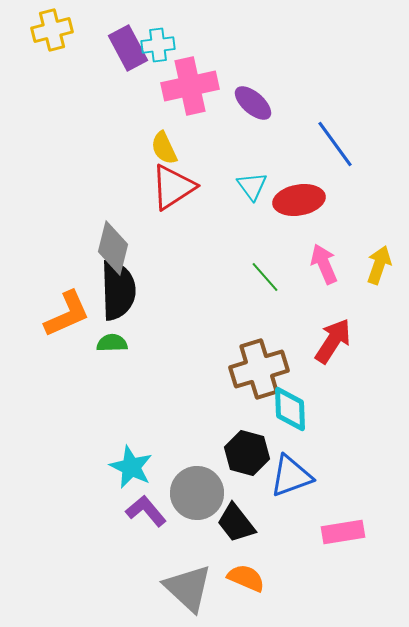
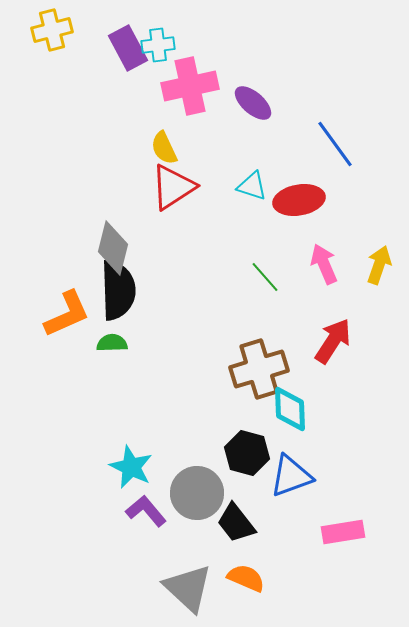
cyan triangle: rotated 36 degrees counterclockwise
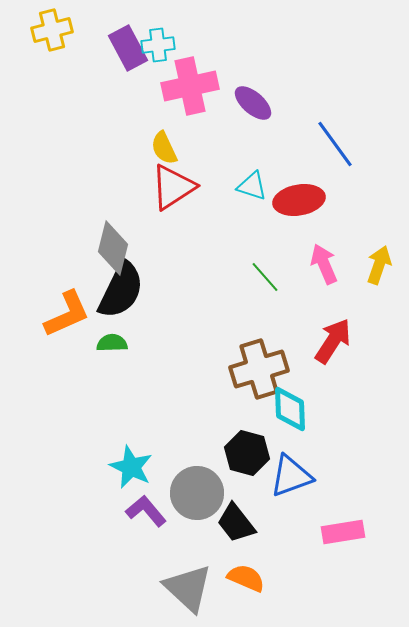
black semicircle: moved 3 px right; rotated 28 degrees clockwise
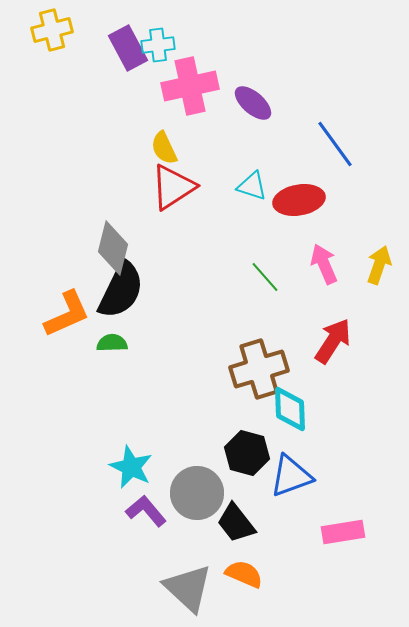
orange semicircle: moved 2 px left, 4 px up
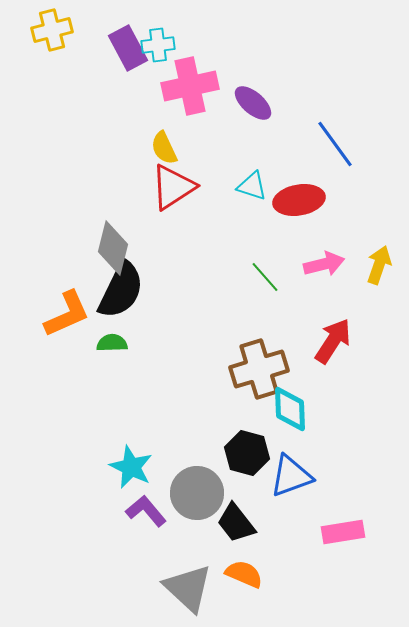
pink arrow: rotated 99 degrees clockwise
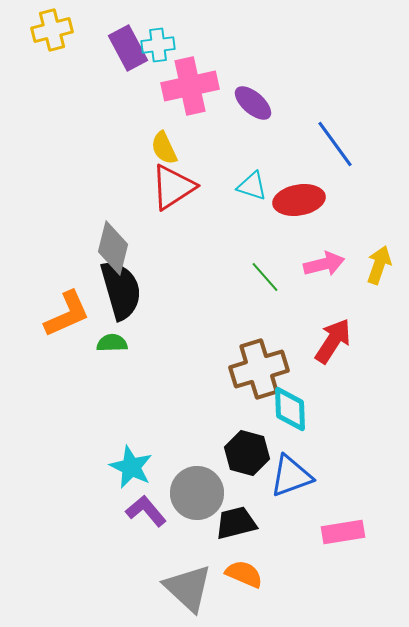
black semicircle: rotated 42 degrees counterclockwise
black trapezoid: rotated 114 degrees clockwise
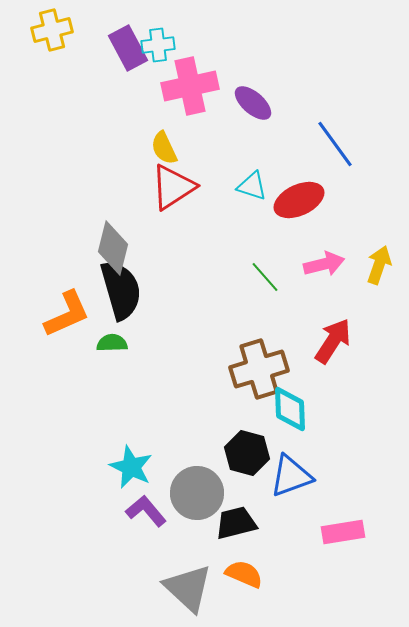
red ellipse: rotated 15 degrees counterclockwise
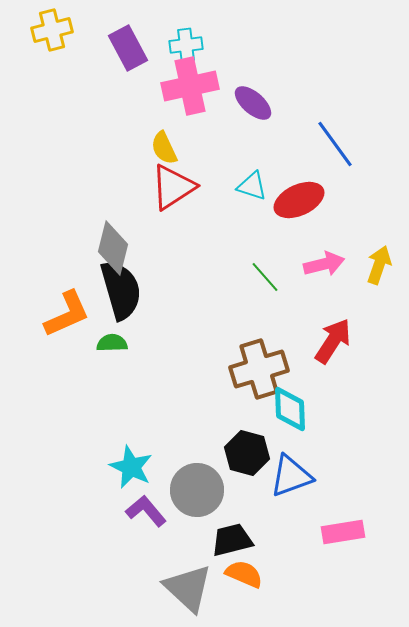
cyan cross: moved 28 px right
gray circle: moved 3 px up
black trapezoid: moved 4 px left, 17 px down
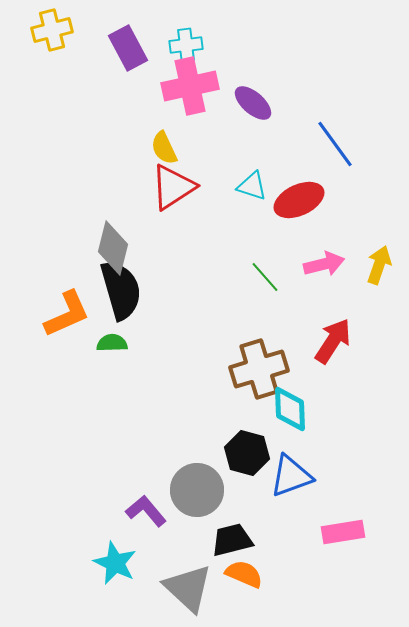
cyan star: moved 16 px left, 96 px down
